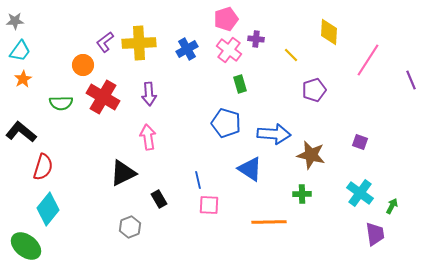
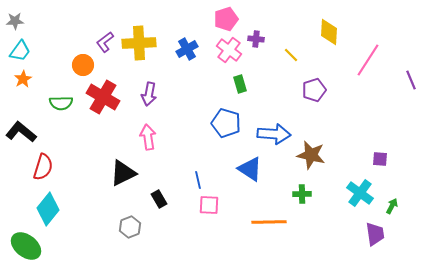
purple arrow: rotated 15 degrees clockwise
purple square: moved 20 px right, 17 px down; rotated 14 degrees counterclockwise
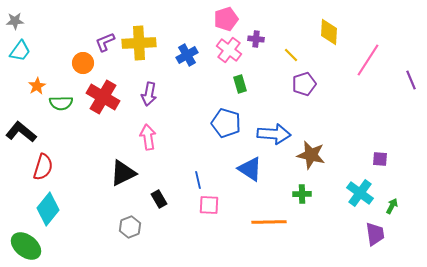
purple L-shape: rotated 15 degrees clockwise
blue cross: moved 6 px down
orange circle: moved 2 px up
orange star: moved 14 px right, 7 px down
purple pentagon: moved 10 px left, 6 px up
